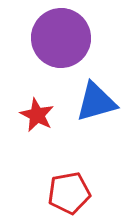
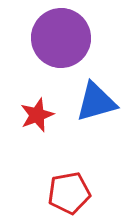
red star: rotated 24 degrees clockwise
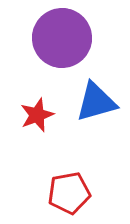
purple circle: moved 1 px right
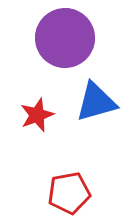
purple circle: moved 3 px right
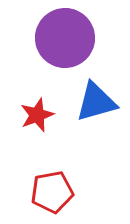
red pentagon: moved 17 px left, 1 px up
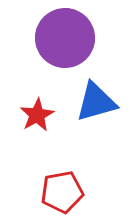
red star: rotated 8 degrees counterclockwise
red pentagon: moved 10 px right
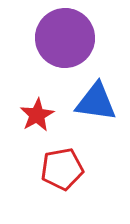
blue triangle: rotated 24 degrees clockwise
red pentagon: moved 23 px up
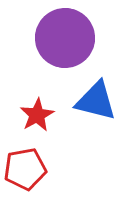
blue triangle: moved 1 px up; rotated 6 degrees clockwise
red pentagon: moved 37 px left
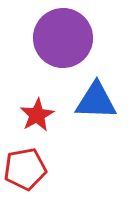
purple circle: moved 2 px left
blue triangle: rotated 12 degrees counterclockwise
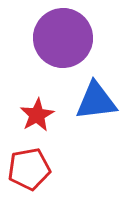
blue triangle: rotated 9 degrees counterclockwise
red pentagon: moved 4 px right
